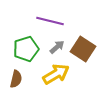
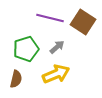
purple line: moved 3 px up
brown square: moved 27 px up
yellow arrow: rotated 8 degrees clockwise
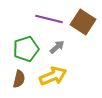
purple line: moved 1 px left, 1 px down
yellow arrow: moved 3 px left, 2 px down
brown semicircle: moved 3 px right
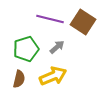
purple line: moved 1 px right
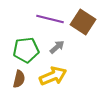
green pentagon: moved 1 px down; rotated 10 degrees clockwise
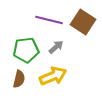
purple line: moved 1 px left, 1 px down
gray arrow: moved 1 px left
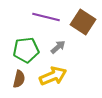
purple line: moved 3 px left, 3 px up
gray arrow: moved 2 px right
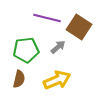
purple line: moved 1 px right, 1 px down
brown square: moved 4 px left, 5 px down
yellow arrow: moved 4 px right, 4 px down
